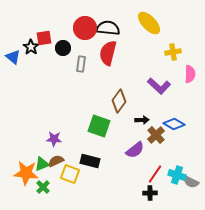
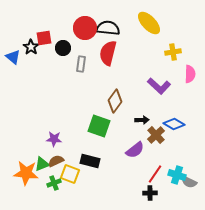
brown diamond: moved 4 px left
gray semicircle: moved 2 px left
green cross: moved 11 px right, 4 px up; rotated 24 degrees clockwise
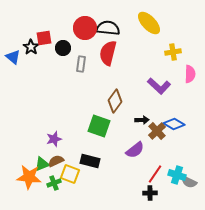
brown cross: moved 1 px right, 4 px up
purple star: rotated 21 degrees counterclockwise
orange star: moved 3 px right, 4 px down
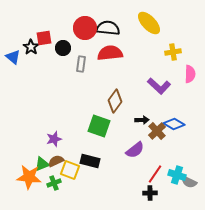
red semicircle: moved 2 px right; rotated 70 degrees clockwise
yellow square: moved 4 px up
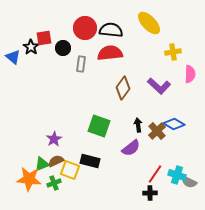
black semicircle: moved 3 px right, 2 px down
brown diamond: moved 8 px right, 13 px up
black arrow: moved 4 px left, 5 px down; rotated 96 degrees counterclockwise
purple star: rotated 14 degrees counterclockwise
purple semicircle: moved 4 px left, 2 px up
orange star: moved 2 px down
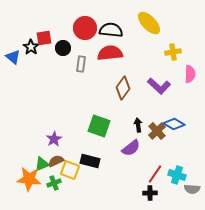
gray semicircle: moved 3 px right, 7 px down; rotated 21 degrees counterclockwise
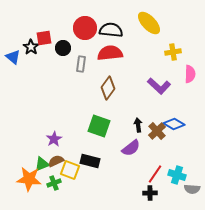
brown diamond: moved 15 px left
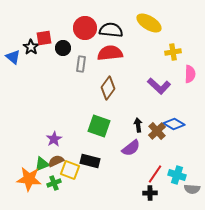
yellow ellipse: rotated 15 degrees counterclockwise
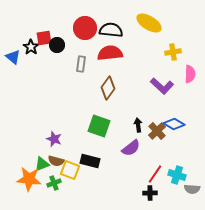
black circle: moved 6 px left, 3 px up
purple L-shape: moved 3 px right
purple star: rotated 21 degrees counterclockwise
brown semicircle: rotated 140 degrees counterclockwise
